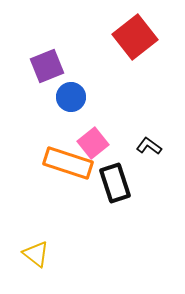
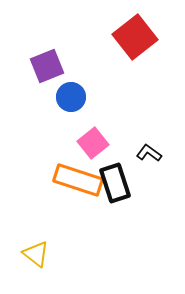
black L-shape: moved 7 px down
orange rectangle: moved 10 px right, 17 px down
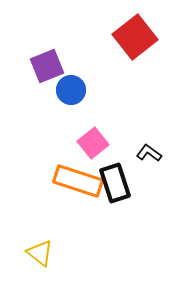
blue circle: moved 7 px up
orange rectangle: moved 1 px down
yellow triangle: moved 4 px right, 1 px up
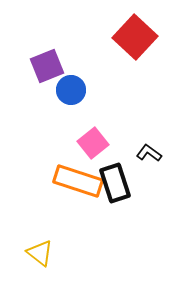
red square: rotated 9 degrees counterclockwise
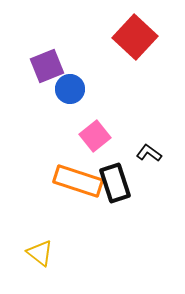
blue circle: moved 1 px left, 1 px up
pink square: moved 2 px right, 7 px up
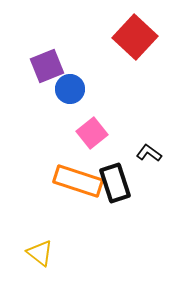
pink square: moved 3 px left, 3 px up
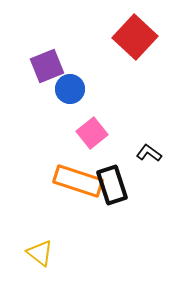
black rectangle: moved 3 px left, 2 px down
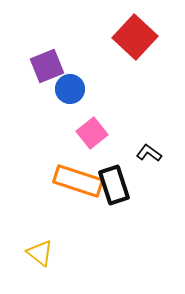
black rectangle: moved 2 px right
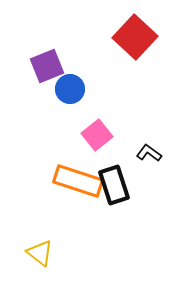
pink square: moved 5 px right, 2 px down
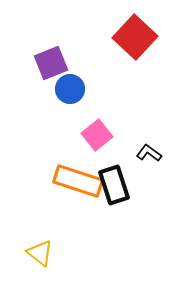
purple square: moved 4 px right, 3 px up
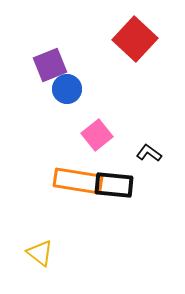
red square: moved 2 px down
purple square: moved 1 px left, 2 px down
blue circle: moved 3 px left
orange rectangle: rotated 9 degrees counterclockwise
black rectangle: rotated 66 degrees counterclockwise
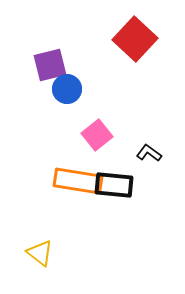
purple square: rotated 8 degrees clockwise
